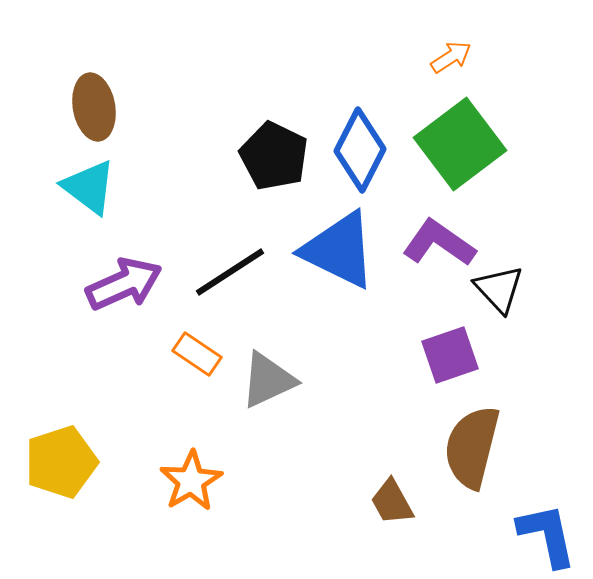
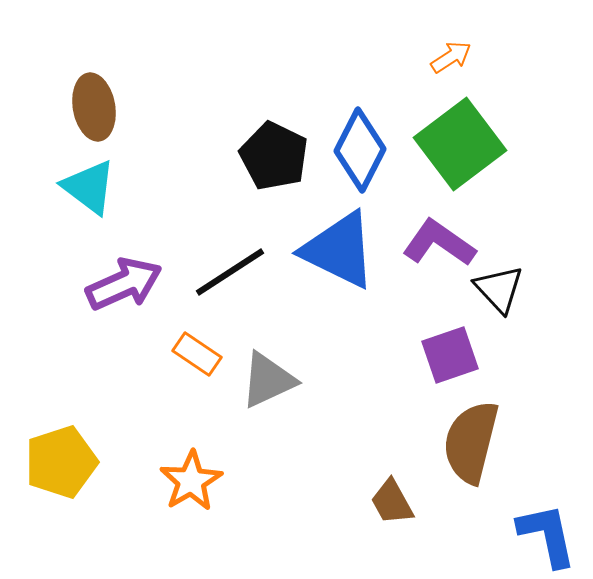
brown semicircle: moved 1 px left, 5 px up
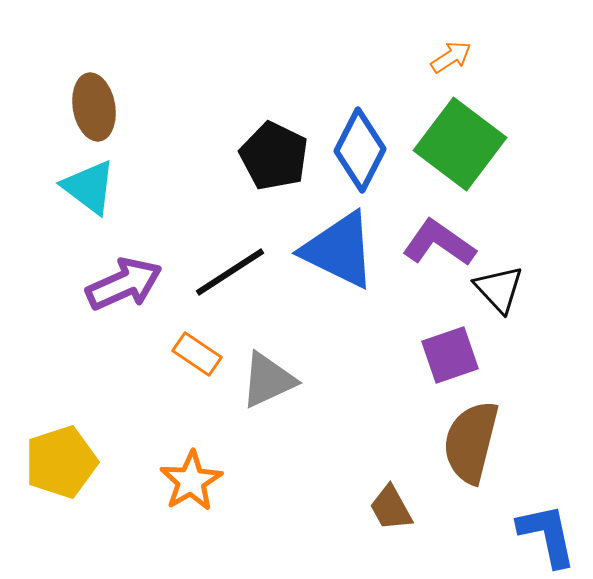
green square: rotated 16 degrees counterclockwise
brown trapezoid: moved 1 px left, 6 px down
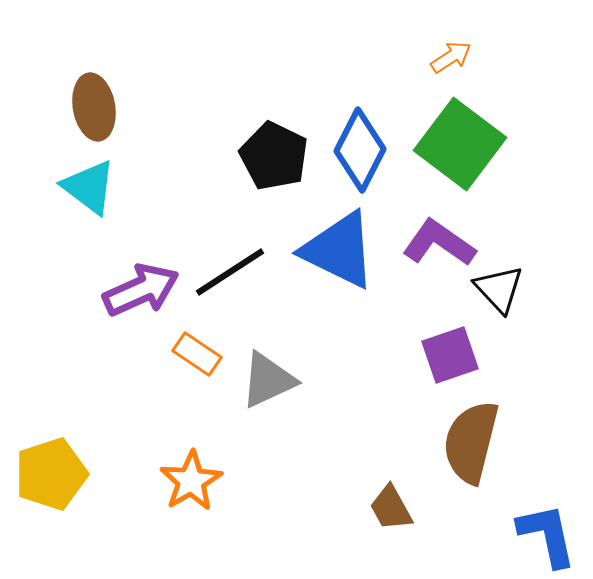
purple arrow: moved 17 px right, 6 px down
yellow pentagon: moved 10 px left, 12 px down
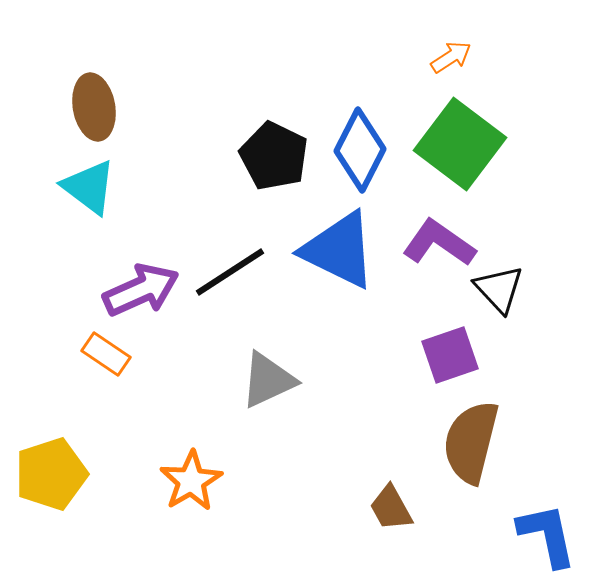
orange rectangle: moved 91 px left
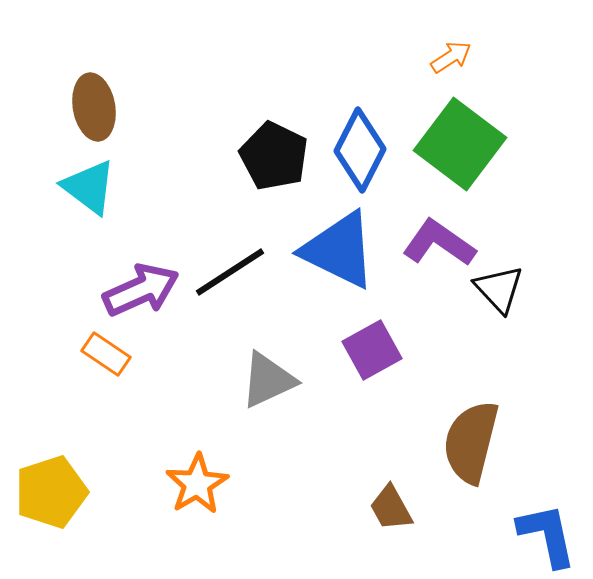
purple square: moved 78 px left, 5 px up; rotated 10 degrees counterclockwise
yellow pentagon: moved 18 px down
orange star: moved 6 px right, 3 px down
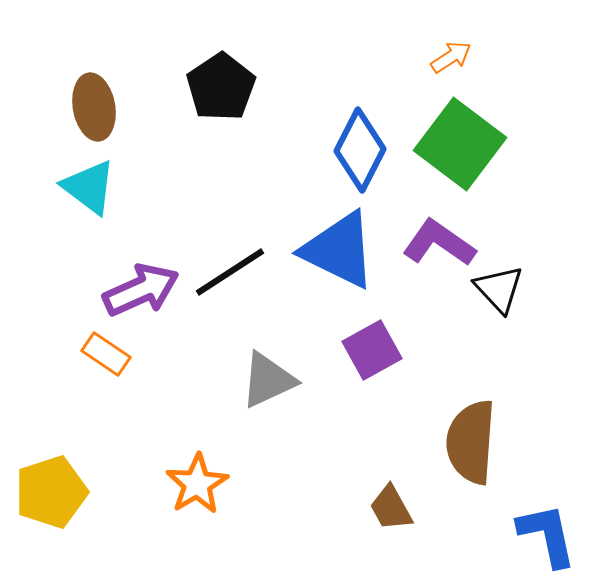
black pentagon: moved 53 px left, 69 px up; rotated 12 degrees clockwise
brown semicircle: rotated 10 degrees counterclockwise
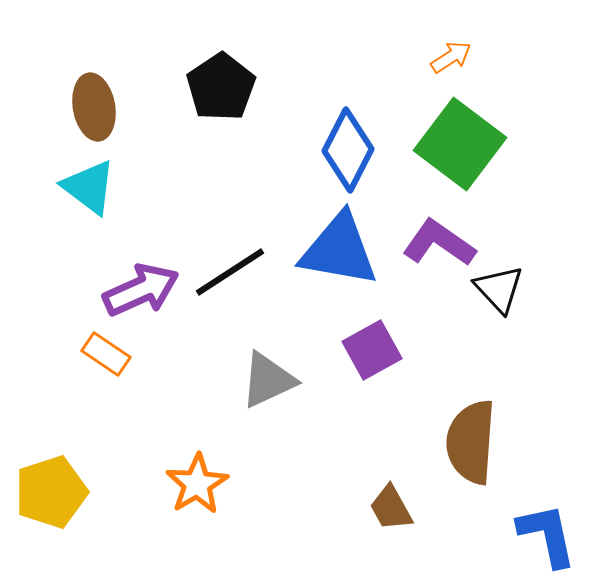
blue diamond: moved 12 px left
blue triangle: rotated 16 degrees counterclockwise
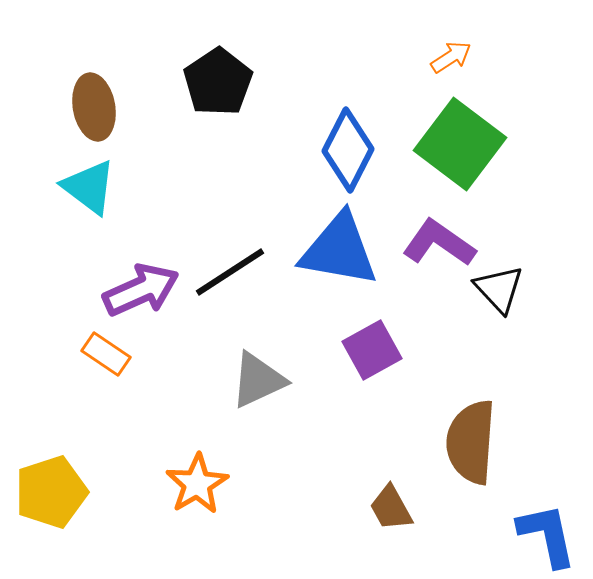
black pentagon: moved 3 px left, 5 px up
gray triangle: moved 10 px left
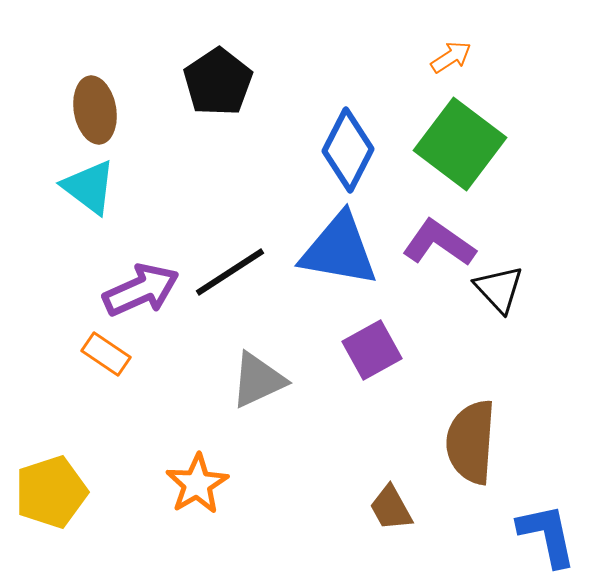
brown ellipse: moved 1 px right, 3 px down
